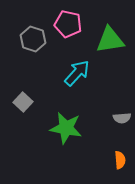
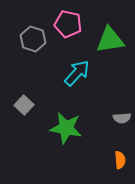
gray square: moved 1 px right, 3 px down
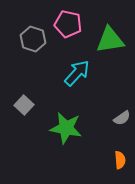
gray semicircle: rotated 30 degrees counterclockwise
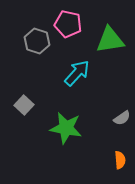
gray hexagon: moved 4 px right, 2 px down
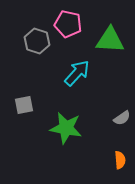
green triangle: rotated 12 degrees clockwise
gray square: rotated 36 degrees clockwise
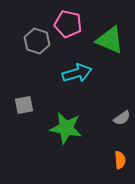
green triangle: rotated 20 degrees clockwise
cyan arrow: rotated 32 degrees clockwise
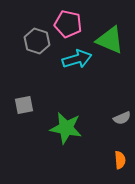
cyan arrow: moved 14 px up
gray semicircle: rotated 12 degrees clockwise
